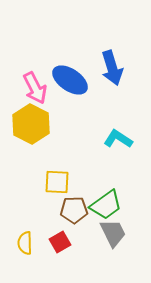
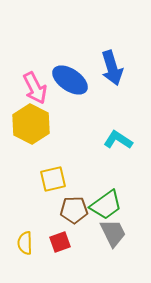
cyan L-shape: moved 1 px down
yellow square: moved 4 px left, 3 px up; rotated 16 degrees counterclockwise
red square: rotated 10 degrees clockwise
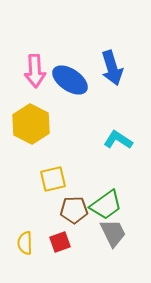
pink arrow: moved 17 px up; rotated 24 degrees clockwise
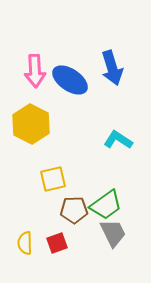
red square: moved 3 px left, 1 px down
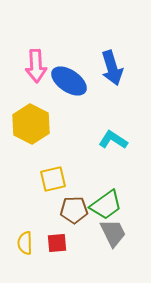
pink arrow: moved 1 px right, 5 px up
blue ellipse: moved 1 px left, 1 px down
cyan L-shape: moved 5 px left
red square: rotated 15 degrees clockwise
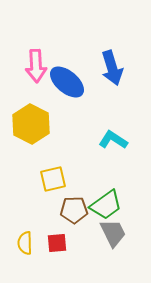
blue ellipse: moved 2 px left, 1 px down; rotated 6 degrees clockwise
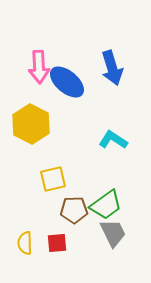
pink arrow: moved 3 px right, 1 px down
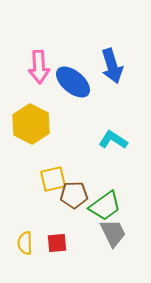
blue arrow: moved 2 px up
blue ellipse: moved 6 px right
green trapezoid: moved 1 px left, 1 px down
brown pentagon: moved 15 px up
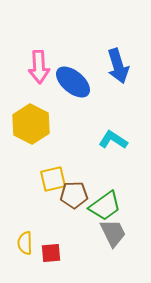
blue arrow: moved 6 px right
red square: moved 6 px left, 10 px down
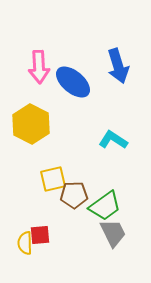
red square: moved 11 px left, 18 px up
